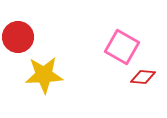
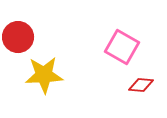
red diamond: moved 2 px left, 8 px down
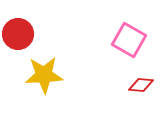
red circle: moved 3 px up
pink square: moved 7 px right, 7 px up
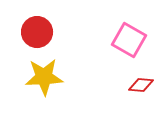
red circle: moved 19 px right, 2 px up
yellow star: moved 2 px down
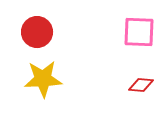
pink square: moved 10 px right, 8 px up; rotated 28 degrees counterclockwise
yellow star: moved 1 px left, 2 px down
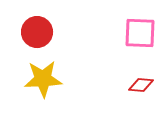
pink square: moved 1 px right, 1 px down
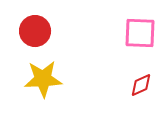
red circle: moved 2 px left, 1 px up
red diamond: rotated 30 degrees counterclockwise
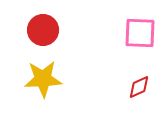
red circle: moved 8 px right, 1 px up
red diamond: moved 2 px left, 2 px down
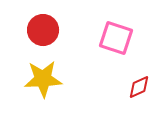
pink square: moved 24 px left, 5 px down; rotated 16 degrees clockwise
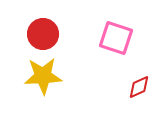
red circle: moved 4 px down
yellow star: moved 3 px up
